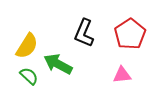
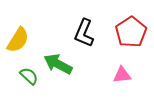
red pentagon: moved 1 px right, 2 px up
yellow semicircle: moved 9 px left, 6 px up
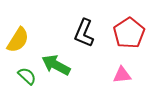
red pentagon: moved 2 px left, 1 px down
green arrow: moved 2 px left, 1 px down
green semicircle: moved 2 px left
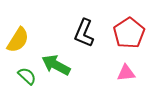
pink triangle: moved 4 px right, 2 px up
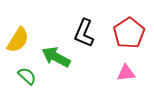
green arrow: moved 8 px up
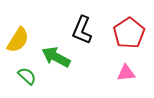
black L-shape: moved 2 px left, 3 px up
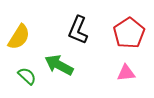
black L-shape: moved 4 px left
yellow semicircle: moved 1 px right, 3 px up
green arrow: moved 3 px right, 8 px down
